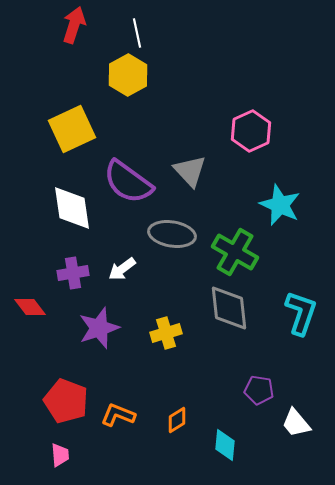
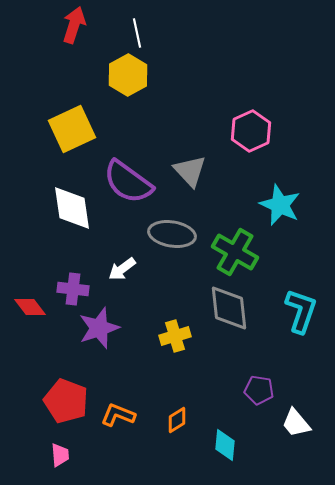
purple cross: moved 16 px down; rotated 16 degrees clockwise
cyan L-shape: moved 2 px up
yellow cross: moved 9 px right, 3 px down
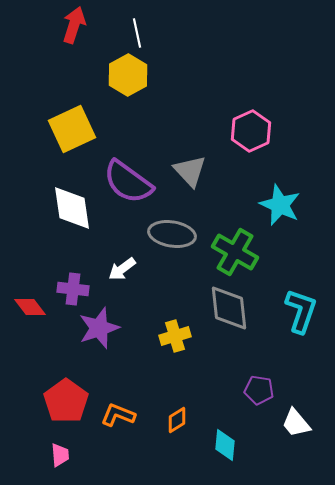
red pentagon: rotated 15 degrees clockwise
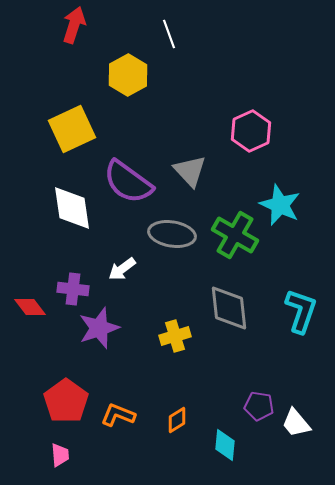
white line: moved 32 px right, 1 px down; rotated 8 degrees counterclockwise
green cross: moved 17 px up
purple pentagon: moved 16 px down
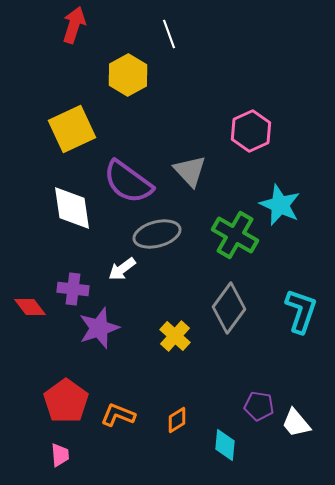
gray ellipse: moved 15 px left; rotated 24 degrees counterclockwise
gray diamond: rotated 42 degrees clockwise
yellow cross: rotated 32 degrees counterclockwise
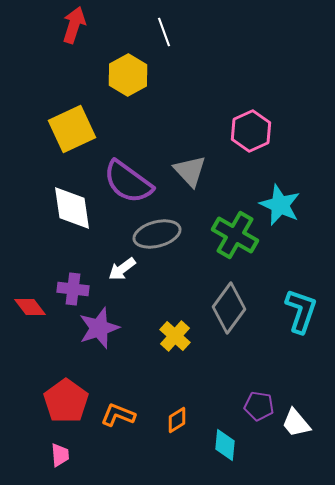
white line: moved 5 px left, 2 px up
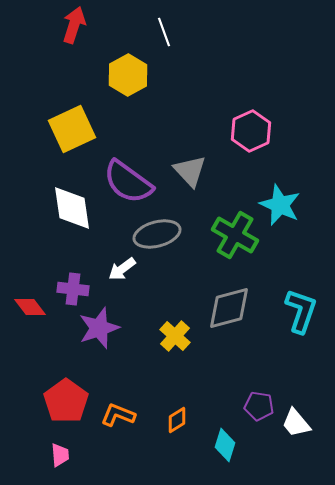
gray diamond: rotated 39 degrees clockwise
cyan diamond: rotated 12 degrees clockwise
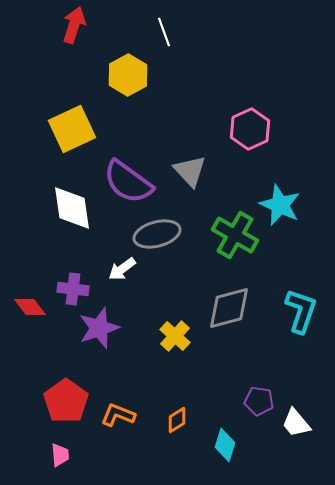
pink hexagon: moved 1 px left, 2 px up
purple pentagon: moved 5 px up
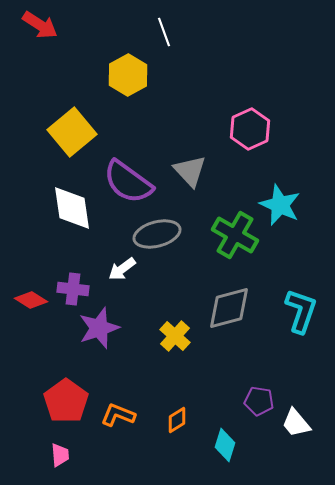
red arrow: moved 34 px left; rotated 105 degrees clockwise
yellow square: moved 3 px down; rotated 15 degrees counterclockwise
red diamond: moved 1 px right, 7 px up; rotated 20 degrees counterclockwise
